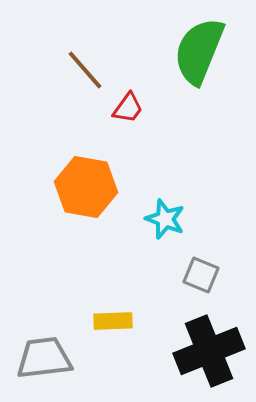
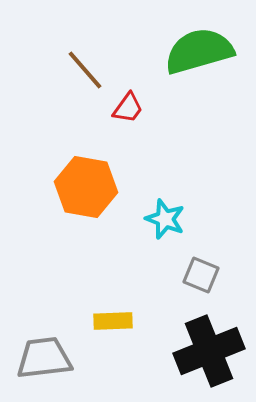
green semicircle: rotated 52 degrees clockwise
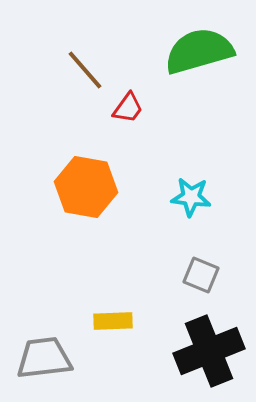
cyan star: moved 26 px right, 22 px up; rotated 15 degrees counterclockwise
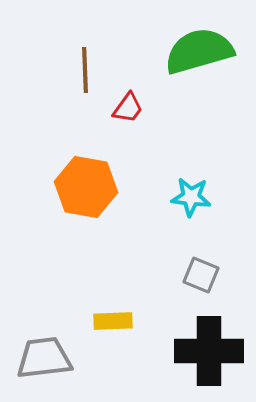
brown line: rotated 39 degrees clockwise
black cross: rotated 22 degrees clockwise
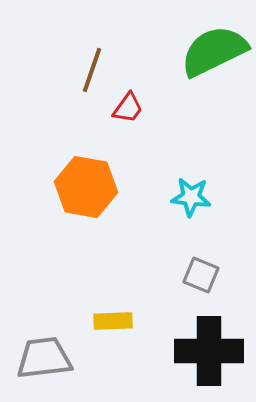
green semicircle: moved 15 px right; rotated 10 degrees counterclockwise
brown line: moved 7 px right; rotated 21 degrees clockwise
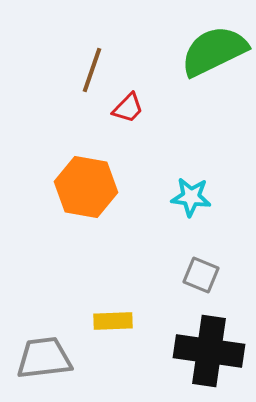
red trapezoid: rotated 8 degrees clockwise
black cross: rotated 8 degrees clockwise
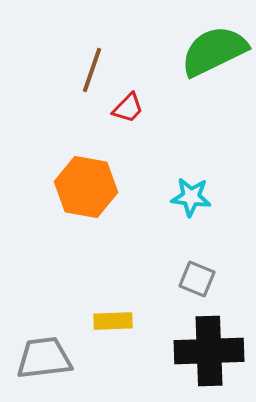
gray square: moved 4 px left, 4 px down
black cross: rotated 10 degrees counterclockwise
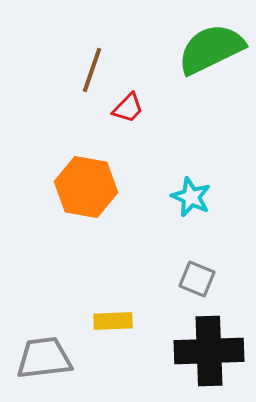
green semicircle: moved 3 px left, 2 px up
cyan star: rotated 18 degrees clockwise
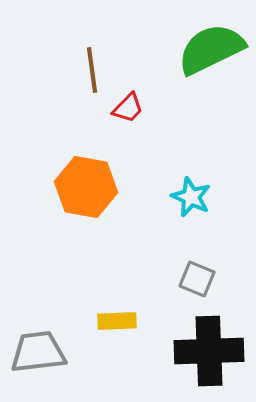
brown line: rotated 27 degrees counterclockwise
yellow rectangle: moved 4 px right
gray trapezoid: moved 6 px left, 6 px up
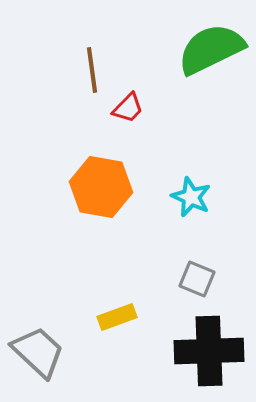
orange hexagon: moved 15 px right
yellow rectangle: moved 4 px up; rotated 18 degrees counterclockwise
gray trapezoid: rotated 50 degrees clockwise
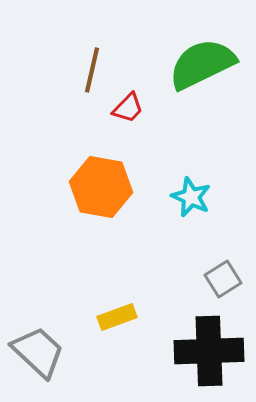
green semicircle: moved 9 px left, 15 px down
brown line: rotated 21 degrees clockwise
gray square: moved 26 px right; rotated 36 degrees clockwise
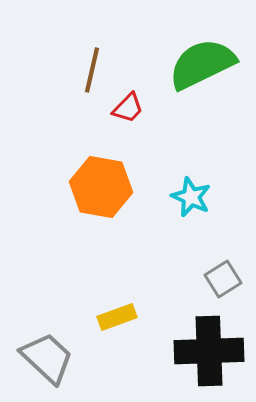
gray trapezoid: moved 9 px right, 6 px down
